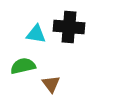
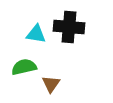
green semicircle: moved 1 px right, 1 px down
brown triangle: rotated 12 degrees clockwise
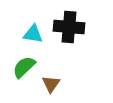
cyan triangle: moved 3 px left
green semicircle: rotated 30 degrees counterclockwise
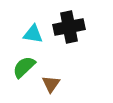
black cross: rotated 16 degrees counterclockwise
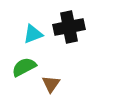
cyan triangle: rotated 30 degrees counterclockwise
green semicircle: rotated 15 degrees clockwise
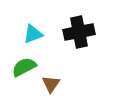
black cross: moved 10 px right, 5 px down
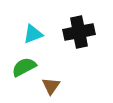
brown triangle: moved 2 px down
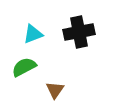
brown triangle: moved 4 px right, 4 px down
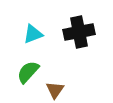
green semicircle: moved 4 px right, 5 px down; rotated 20 degrees counterclockwise
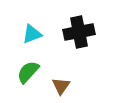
cyan triangle: moved 1 px left
brown triangle: moved 6 px right, 4 px up
